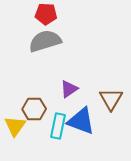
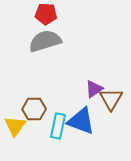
purple triangle: moved 25 px right
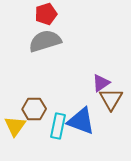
red pentagon: rotated 20 degrees counterclockwise
purple triangle: moved 7 px right, 6 px up
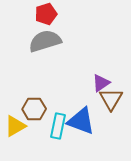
yellow triangle: rotated 25 degrees clockwise
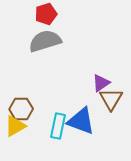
brown hexagon: moved 13 px left
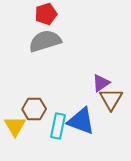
brown hexagon: moved 13 px right
yellow triangle: rotated 30 degrees counterclockwise
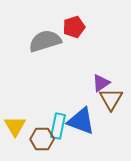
red pentagon: moved 28 px right, 13 px down
brown hexagon: moved 8 px right, 30 px down
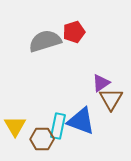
red pentagon: moved 5 px down
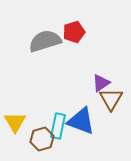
yellow triangle: moved 4 px up
brown hexagon: rotated 15 degrees counterclockwise
